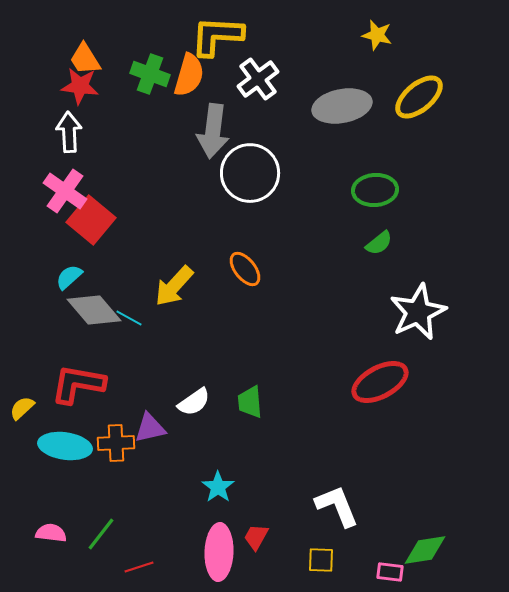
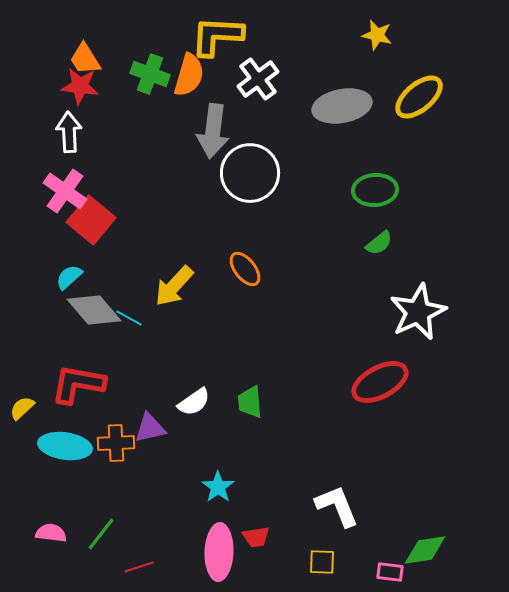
red trapezoid: rotated 128 degrees counterclockwise
yellow square: moved 1 px right, 2 px down
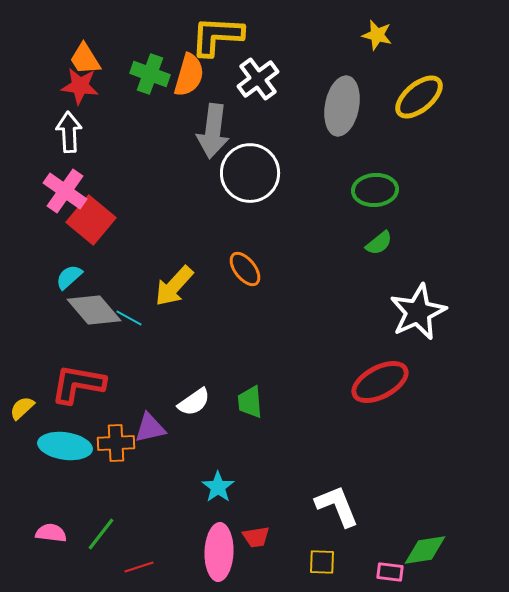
gray ellipse: rotated 68 degrees counterclockwise
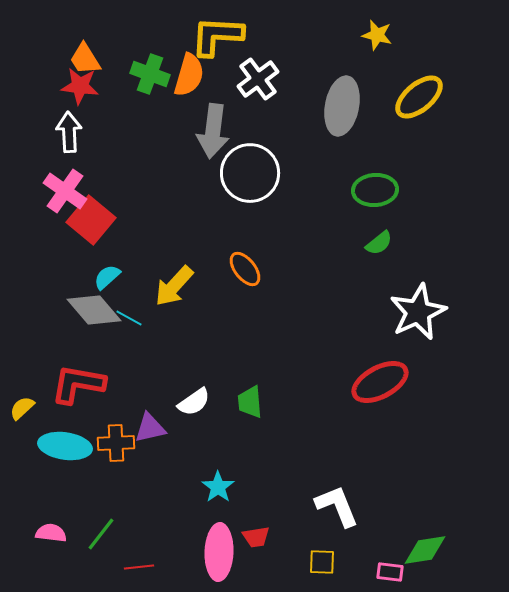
cyan semicircle: moved 38 px right
red line: rotated 12 degrees clockwise
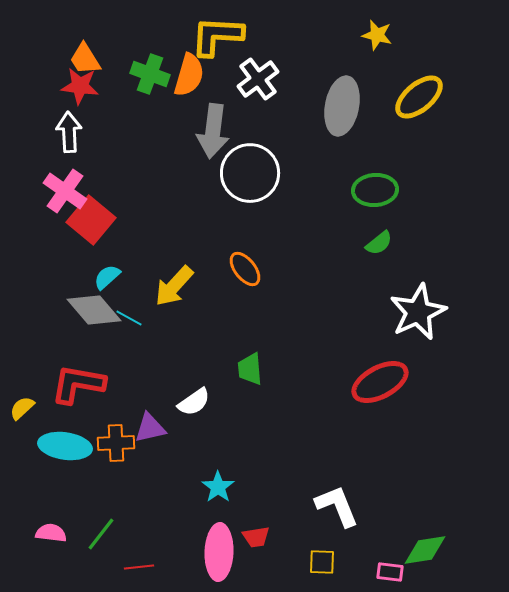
green trapezoid: moved 33 px up
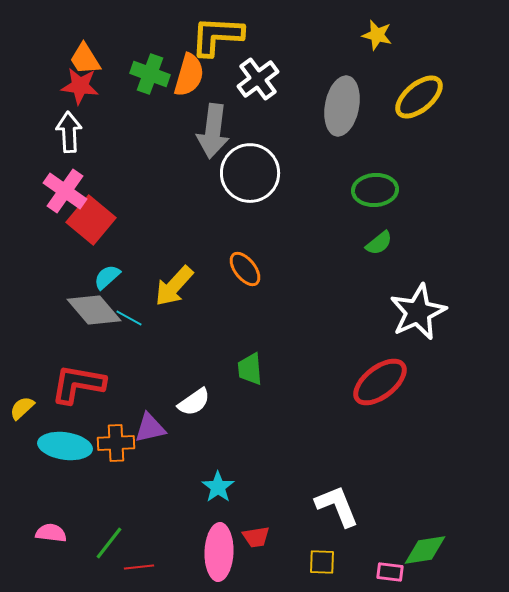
red ellipse: rotated 10 degrees counterclockwise
green line: moved 8 px right, 9 px down
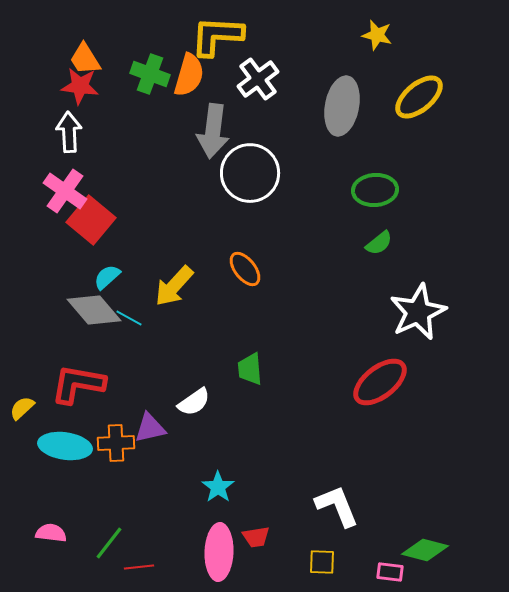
green diamond: rotated 24 degrees clockwise
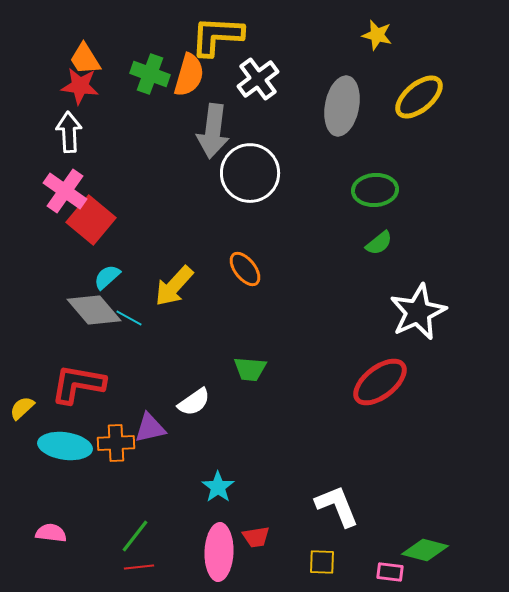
green trapezoid: rotated 80 degrees counterclockwise
green line: moved 26 px right, 7 px up
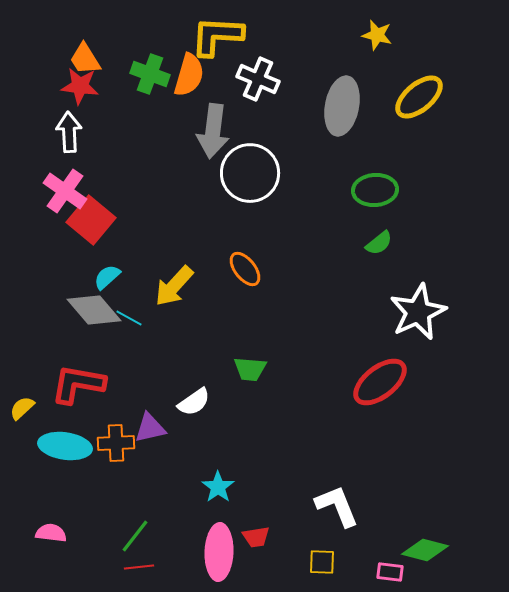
white cross: rotated 30 degrees counterclockwise
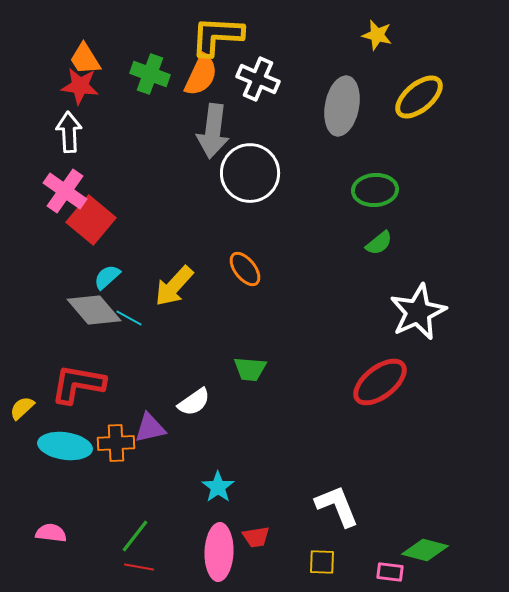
orange semicircle: moved 12 px right; rotated 9 degrees clockwise
red line: rotated 16 degrees clockwise
